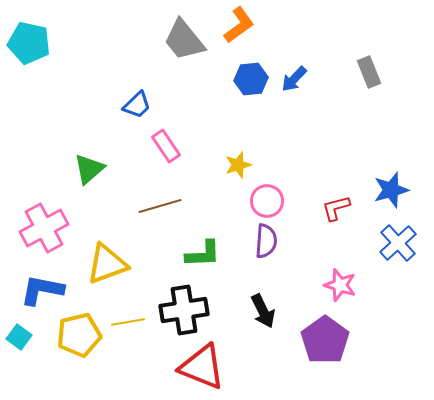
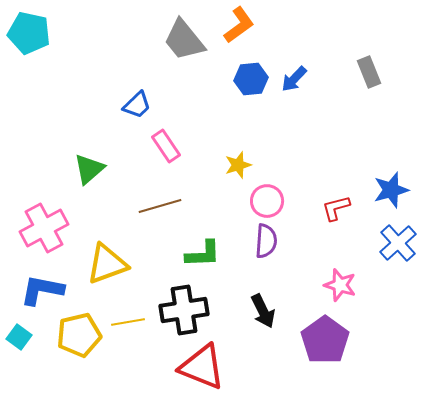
cyan pentagon: moved 10 px up
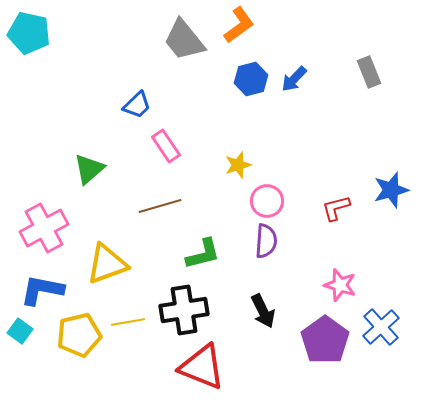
blue hexagon: rotated 8 degrees counterclockwise
blue cross: moved 17 px left, 84 px down
green L-shape: rotated 12 degrees counterclockwise
cyan square: moved 1 px right, 6 px up
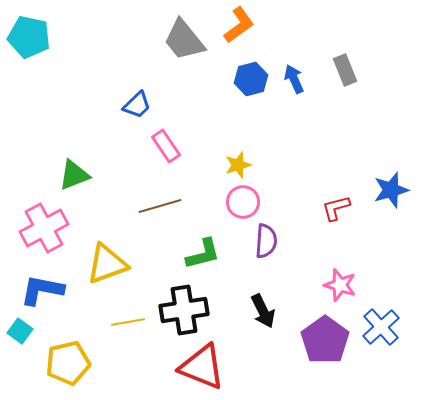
cyan pentagon: moved 4 px down
gray rectangle: moved 24 px left, 2 px up
blue arrow: rotated 112 degrees clockwise
green triangle: moved 15 px left, 6 px down; rotated 20 degrees clockwise
pink circle: moved 24 px left, 1 px down
yellow pentagon: moved 11 px left, 28 px down
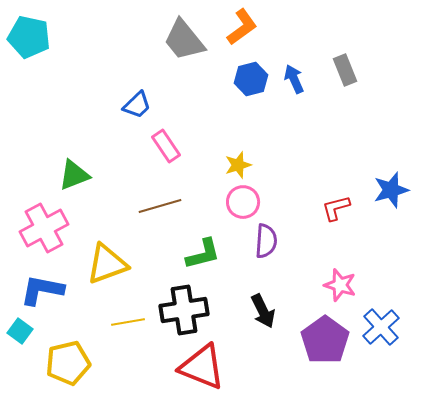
orange L-shape: moved 3 px right, 2 px down
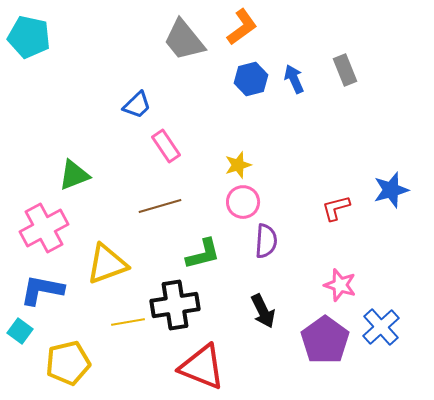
black cross: moved 9 px left, 5 px up
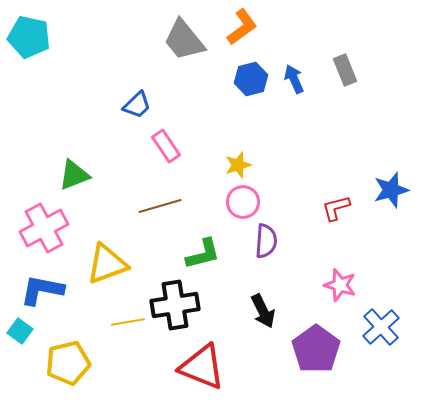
purple pentagon: moved 9 px left, 9 px down
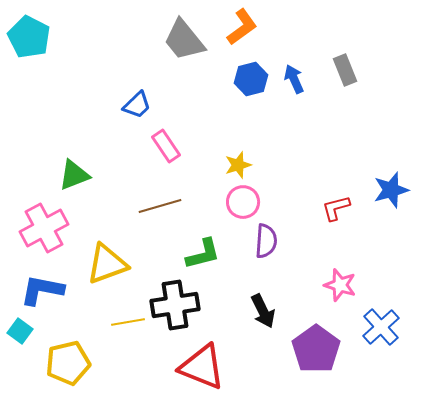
cyan pentagon: rotated 15 degrees clockwise
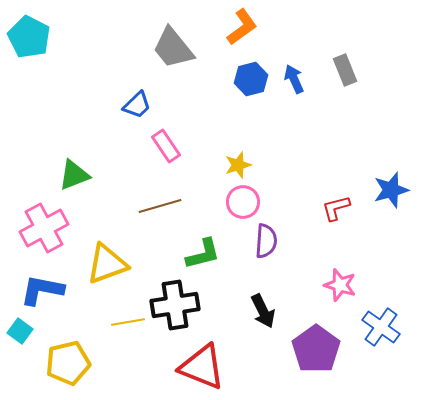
gray trapezoid: moved 11 px left, 8 px down
blue cross: rotated 12 degrees counterclockwise
